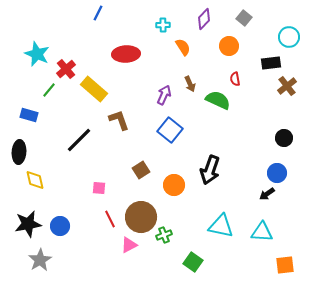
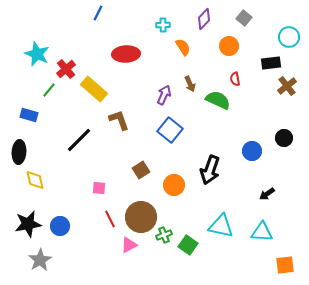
blue circle at (277, 173): moved 25 px left, 22 px up
green square at (193, 262): moved 5 px left, 17 px up
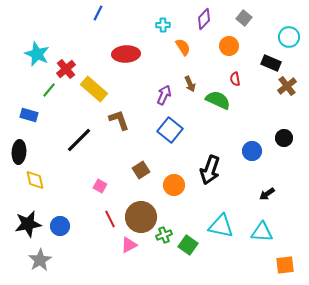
black rectangle at (271, 63): rotated 30 degrees clockwise
pink square at (99, 188): moved 1 px right, 2 px up; rotated 24 degrees clockwise
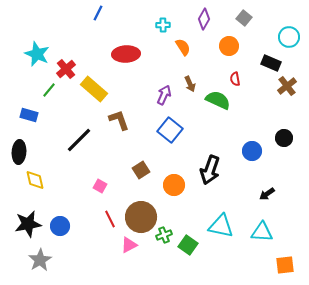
purple diamond at (204, 19): rotated 15 degrees counterclockwise
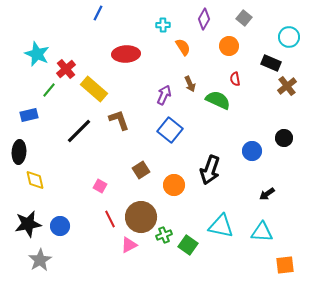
blue rectangle at (29, 115): rotated 30 degrees counterclockwise
black line at (79, 140): moved 9 px up
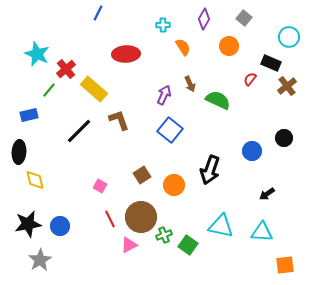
red semicircle at (235, 79): moved 15 px right; rotated 48 degrees clockwise
brown square at (141, 170): moved 1 px right, 5 px down
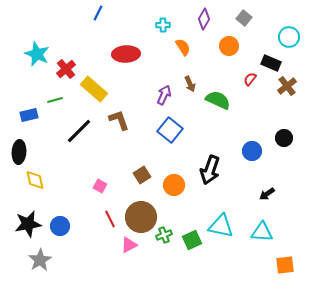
green line at (49, 90): moved 6 px right, 10 px down; rotated 35 degrees clockwise
green square at (188, 245): moved 4 px right, 5 px up; rotated 30 degrees clockwise
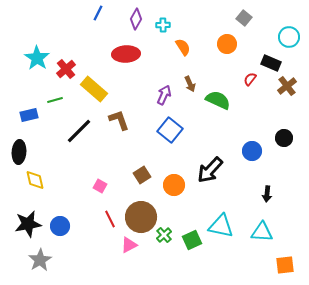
purple diamond at (204, 19): moved 68 px left
orange circle at (229, 46): moved 2 px left, 2 px up
cyan star at (37, 54): moved 4 px down; rotated 10 degrees clockwise
black arrow at (210, 170): rotated 24 degrees clockwise
black arrow at (267, 194): rotated 49 degrees counterclockwise
green cross at (164, 235): rotated 21 degrees counterclockwise
